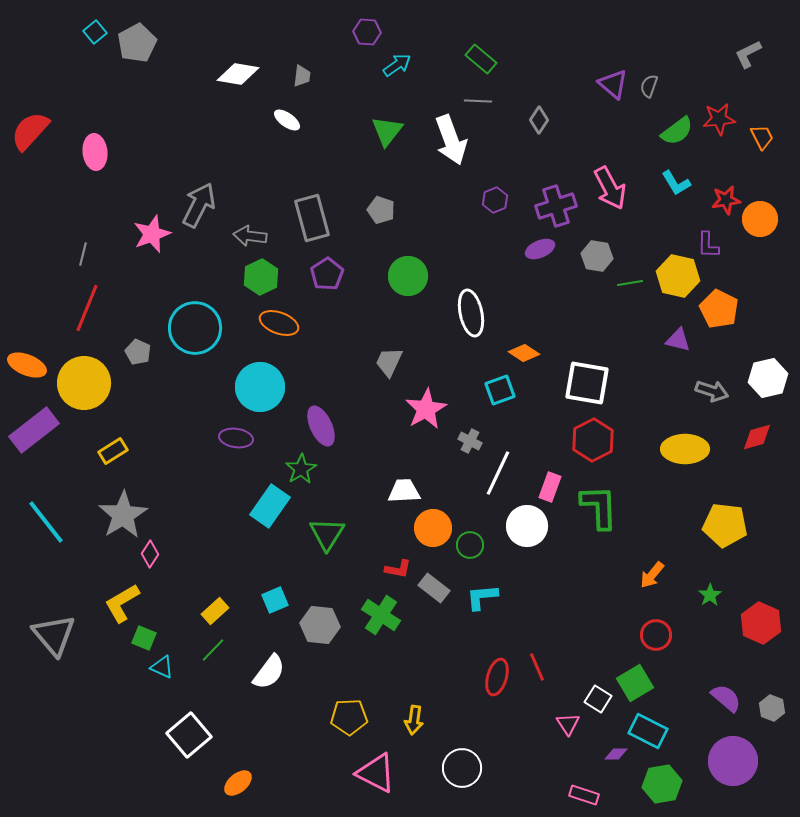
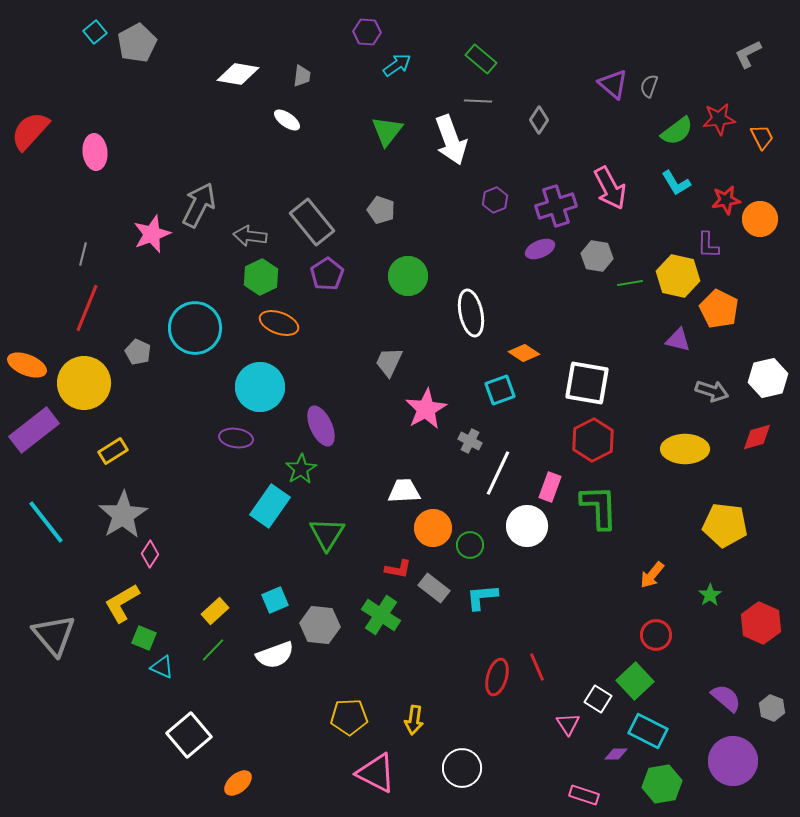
gray rectangle at (312, 218): moved 4 px down; rotated 24 degrees counterclockwise
white semicircle at (269, 672): moved 6 px right, 17 px up; rotated 33 degrees clockwise
green square at (635, 683): moved 2 px up; rotated 12 degrees counterclockwise
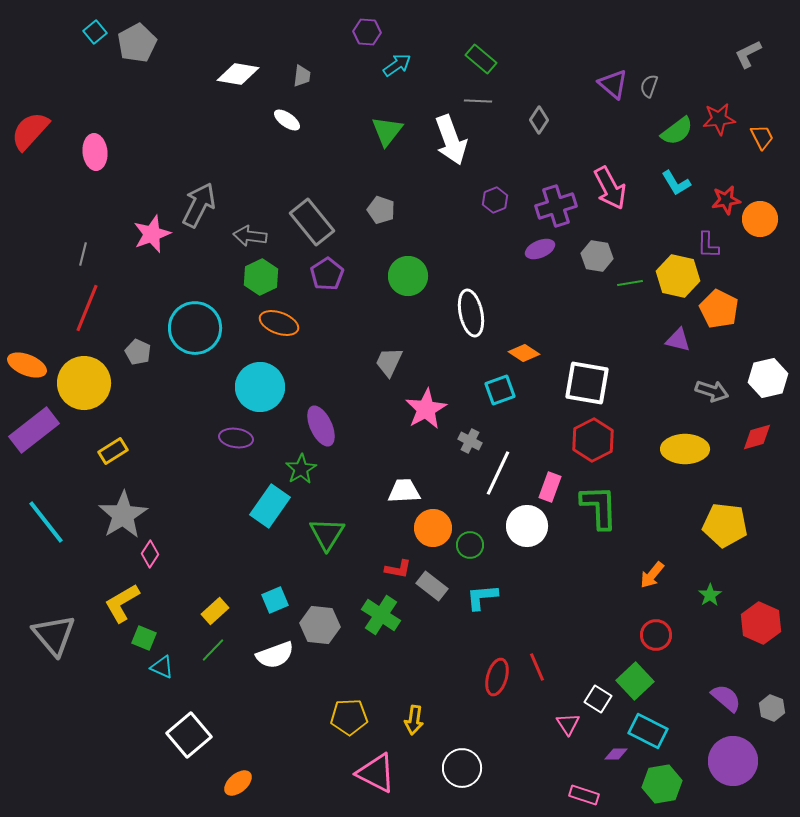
gray rectangle at (434, 588): moved 2 px left, 2 px up
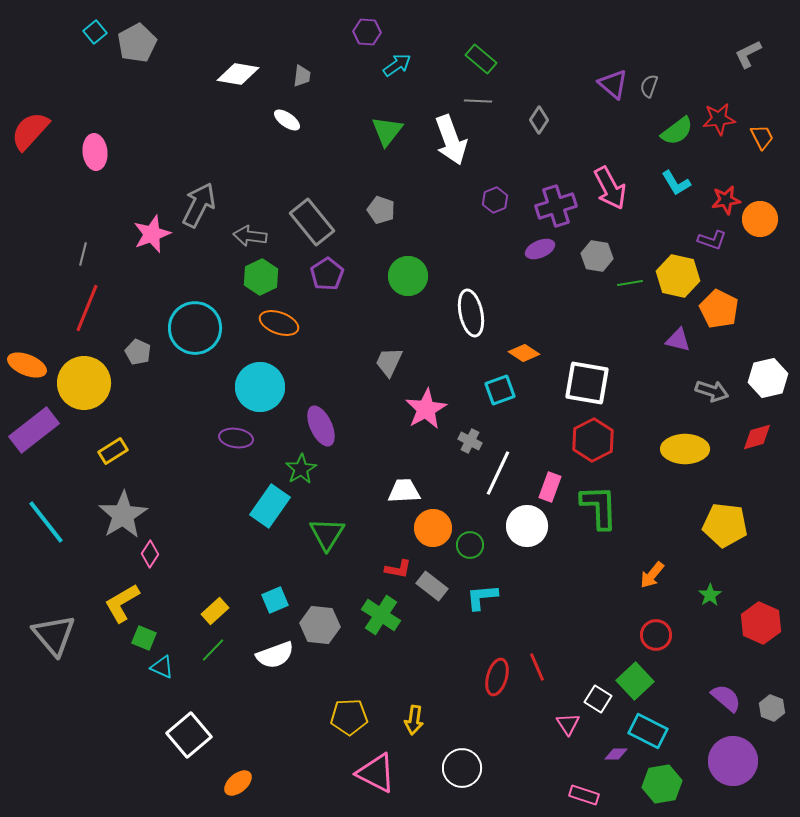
purple L-shape at (708, 245): moved 4 px right, 5 px up; rotated 72 degrees counterclockwise
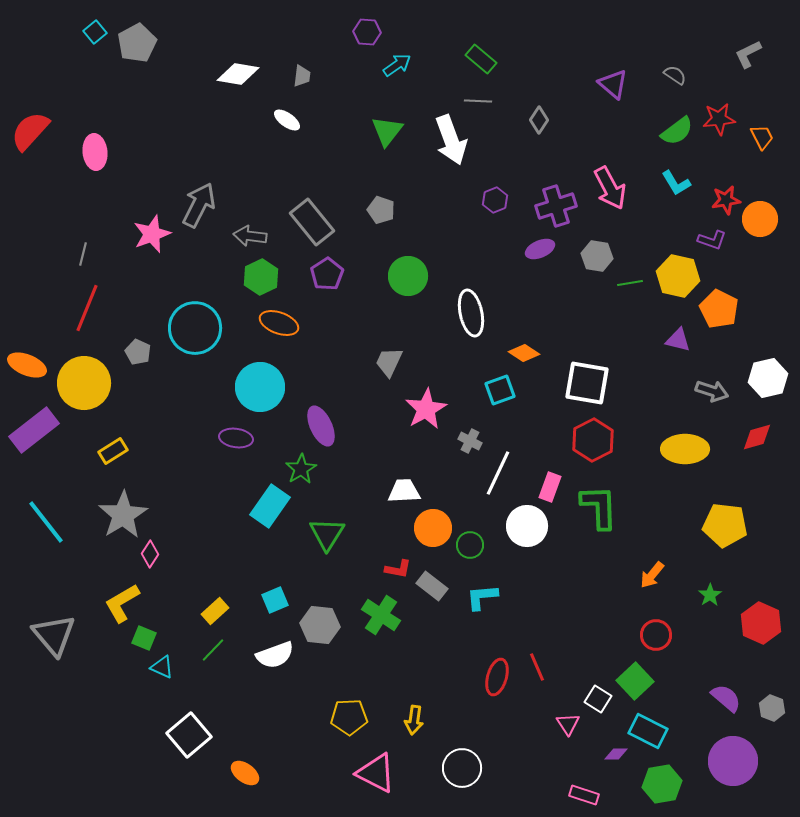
gray semicircle at (649, 86): moved 26 px right, 11 px up; rotated 105 degrees clockwise
orange ellipse at (238, 783): moved 7 px right, 10 px up; rotated 76 degrees clockwise
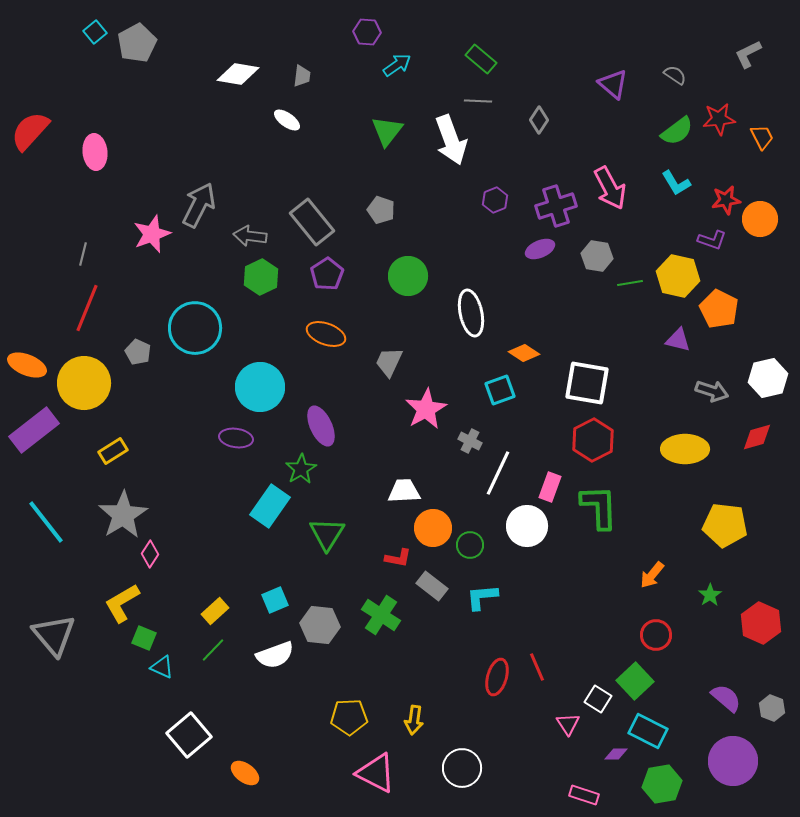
orange ellipse at (279, 323): moved 47 px right, 11 px down
red L-shape at (398, 569): moved 11 px up
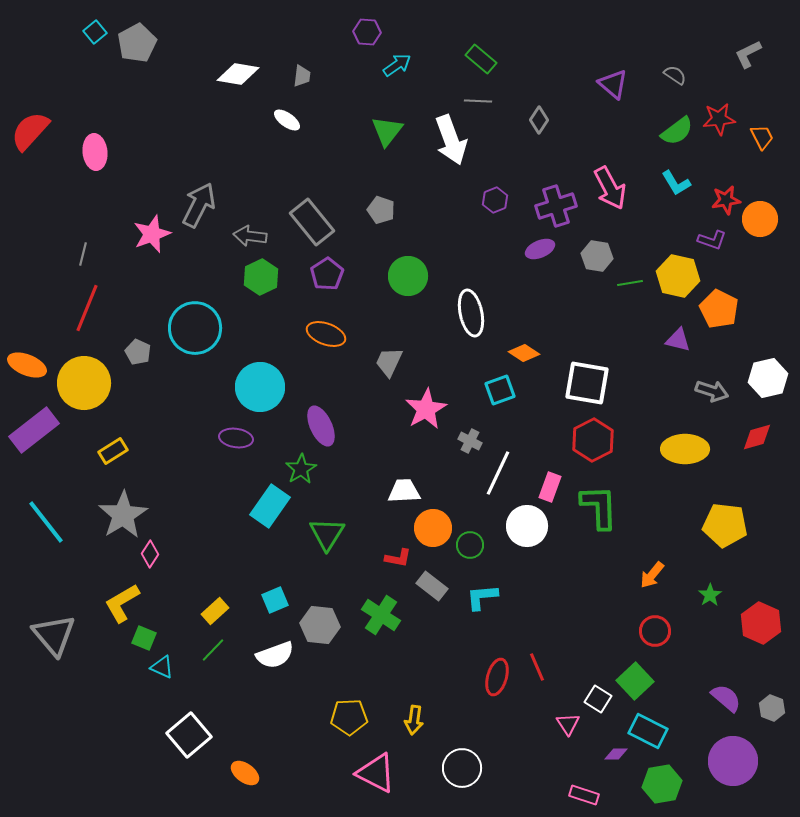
red circle at (656, 635): moved 1 px left, 4 px up
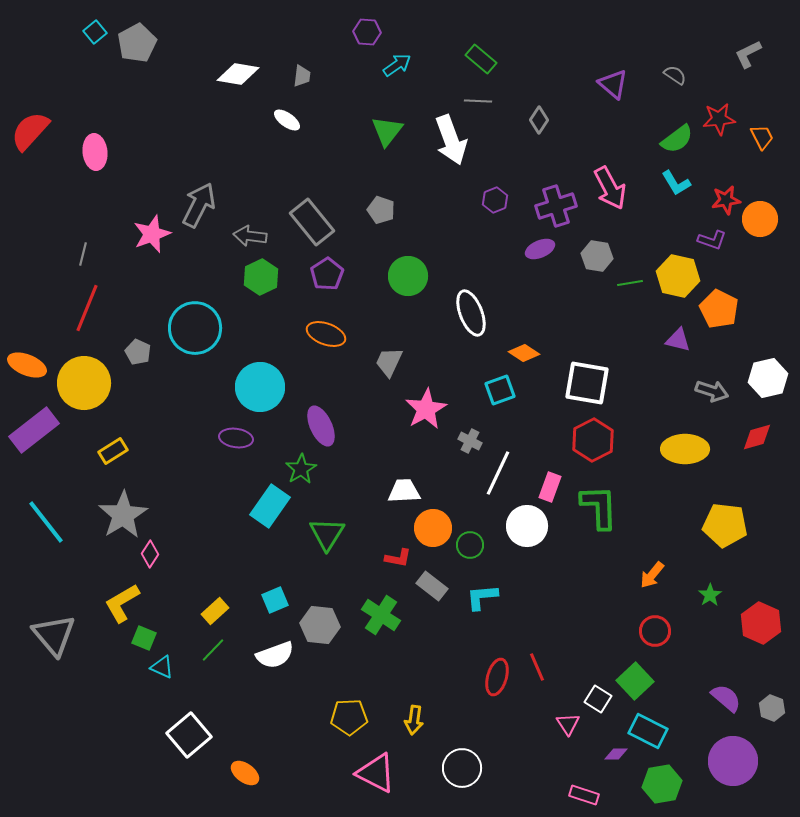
green semicircle at (677, 131): moved 8 px down
white ellipse at (471, 313): rotated 9 degrees counterclockwise
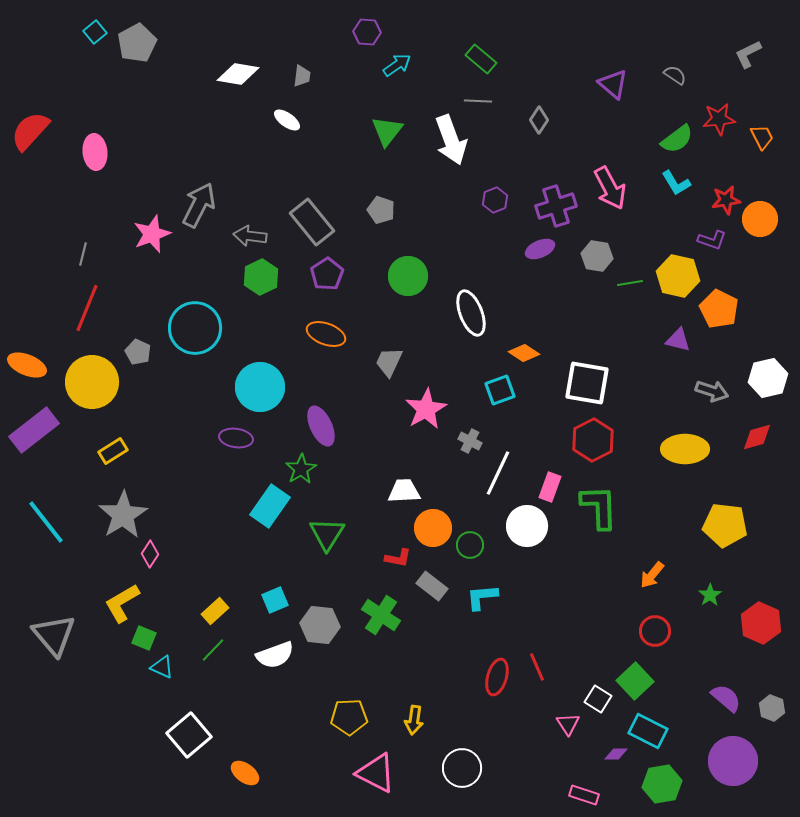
yellow circle at (84, 383): moved 8 px right, 1 px up
